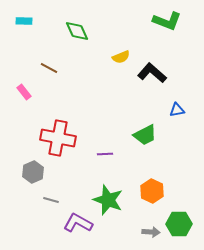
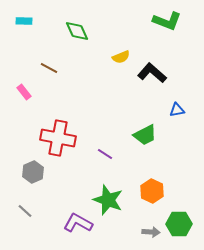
purple line: rotated 35 degrees clockwise
gray line: moved 26 px left, 11 px down; rotated 28 degrees clockwise
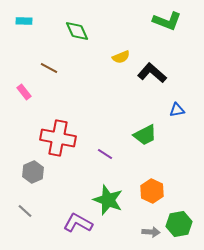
green hexagon: rotated 10 degrees counterclockwise
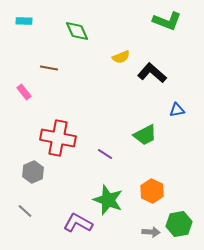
brown line: rotated 18 degrees counterclockwise
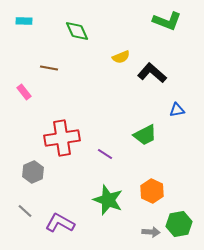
red cross: moved 4 px right; rotated 20 degrees counterclockwise
purple L-shape: moved 18 px left
